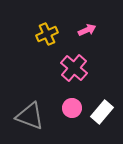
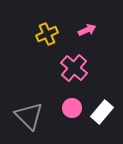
gray triangle: moved 1 px left; rotated 24 degrees clockwise
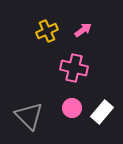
pink arrow: moved 4 px left; rotated 12 degrees counterclockwise
yellow cross: moved 3 px up
pink cross: rotated 28 degrees counterclockwise
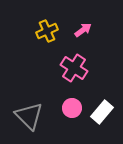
pink cross: rotated 20 degrees clockwise
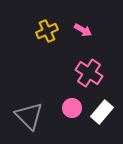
pink arrow: rotated 66 degrees clockwise
pink cross: moved 15 px right, 5 px down
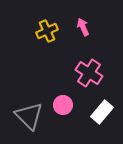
pink arrow: moved 3 px up; rotated 144 degrees counterclockwise
pink circle: moved 9 px left, 3 px up
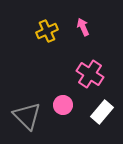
pink cross: moved 1 px right, 1 px down
gray triangle: moved 2 px left
